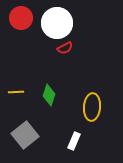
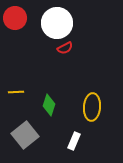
red circle: moved 6 px left
green diamond: moved 10 px down
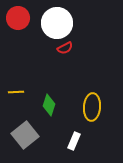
red circle: moved 3 px right
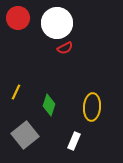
yellow line: rotated 63 degrees counterclockwise
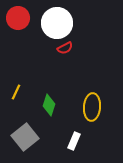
gray square: moved 2 px down
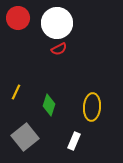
red semicircle: moved 6 px left, 1 px down
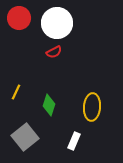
red circle: moved 1 px right
red semicircle: moved 5 px left, 3 px down
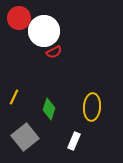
white circle: moved 13 px left, 8 px down
yellow line: moved 2 px left, 5 px down
green diamond: moved 4 px down
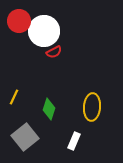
red circle: moved 3 px down
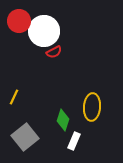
green diamond: moved 14 px right, 11 px down
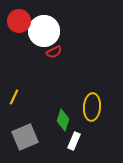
gray square: rotated 16 degrees clockwise
